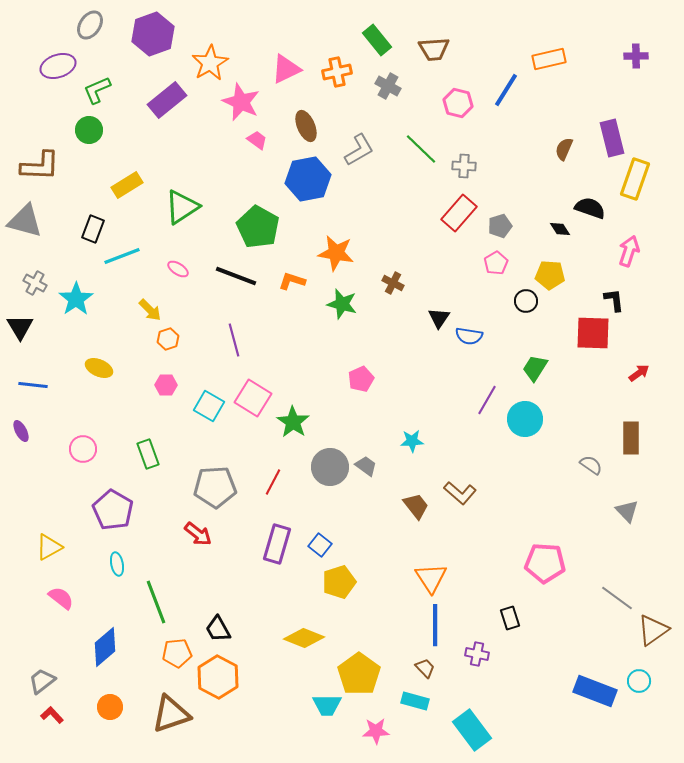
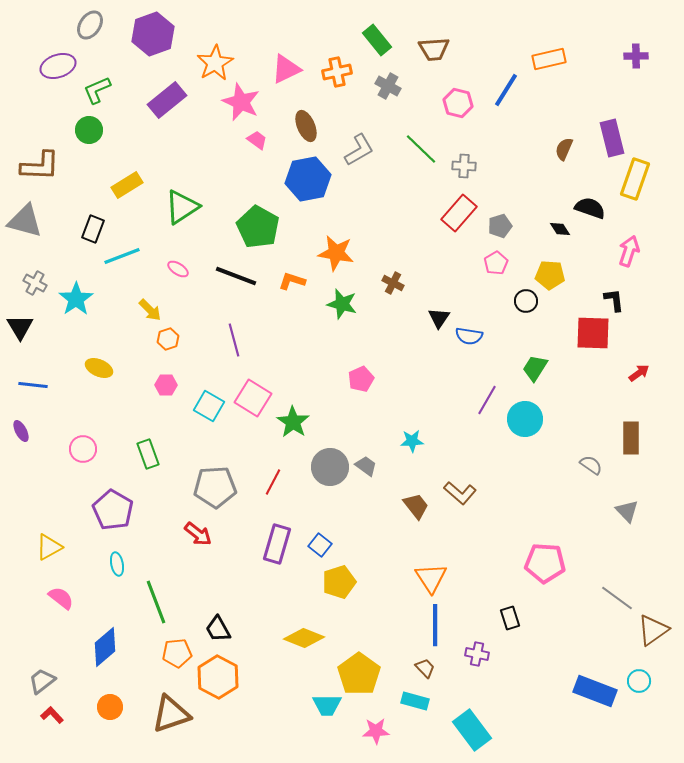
orange star at (210, 63): moved 5 px right
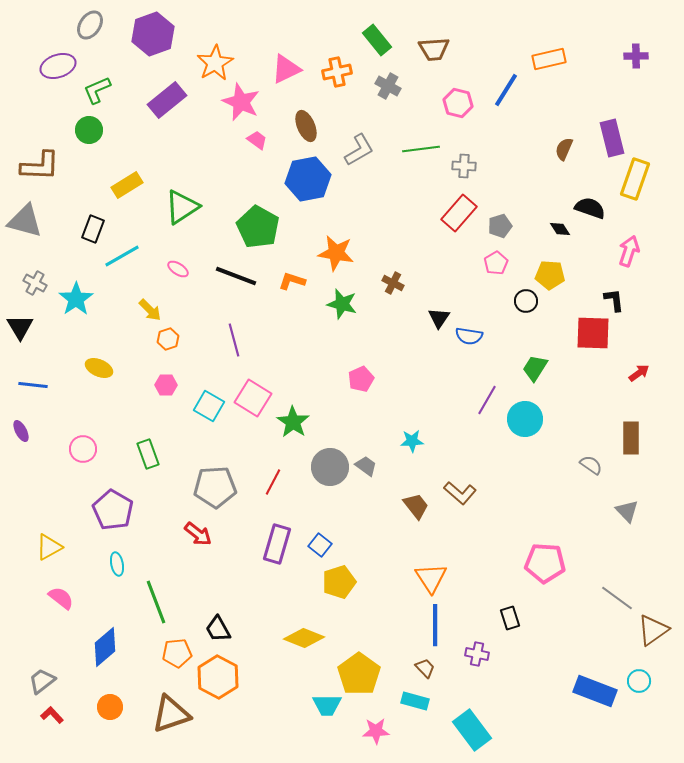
green line at (421, 149): rotated 51 degrees counterclockwise
cyan line at (122, 256): rotated 9 degrees counterclockwise
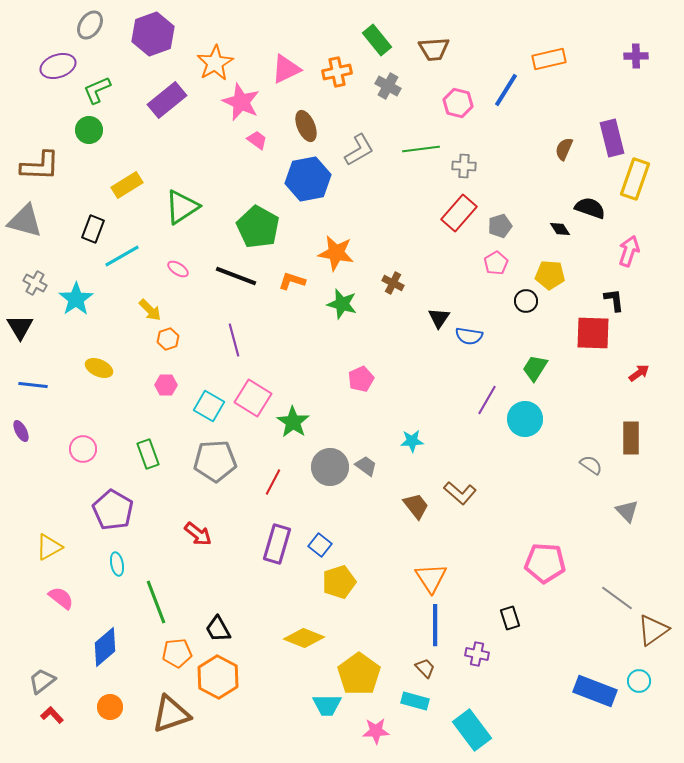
gray pentagon at (215, 487): moved 26 px up
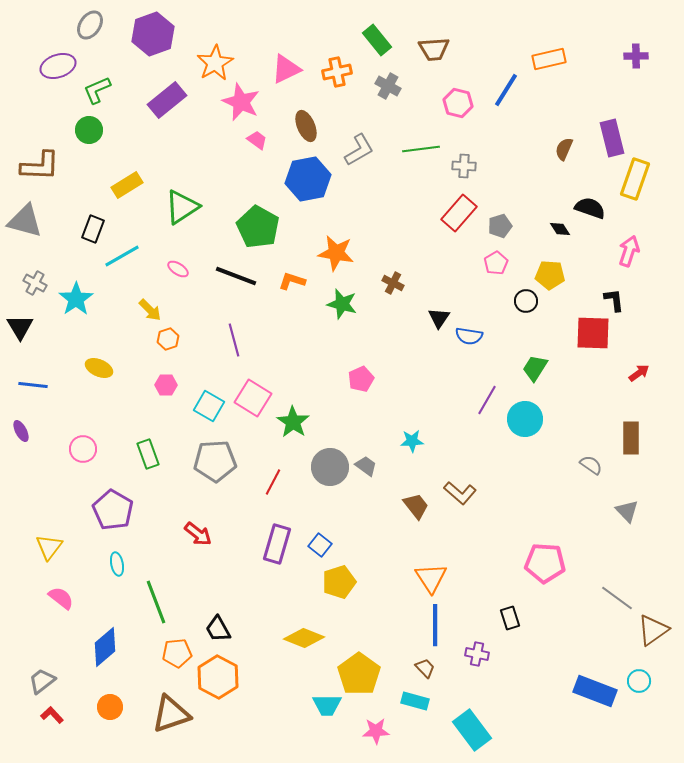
yellow triangle at (49, 547): rotated 24 degrees counterclockwise
